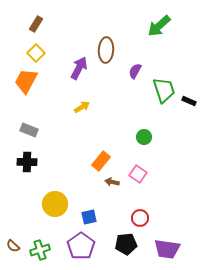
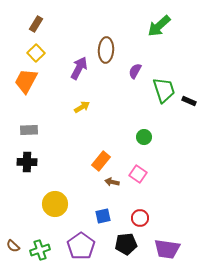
gray rectangle: rotated 24 degrees counterclockwise
blue square: moved 14 px right, 1 px up
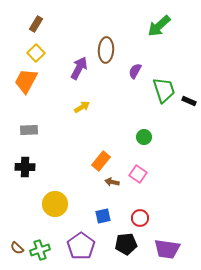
black cross: moved 2 px left, 5 px down
brown semicircle: moved 4 px right, 2 px down
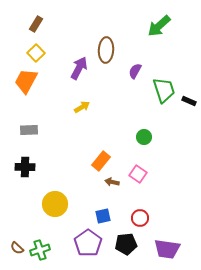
purple pentagon: moved 7 px right, 3 px up
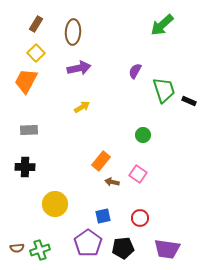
green arrow: moved 3 px right, 1 px up
brown ellipse: moved 33 px left, 18 px up
purple arrow: rotated 50 degrees clockwise
green circle: moved 1 px left, 2 px up
black pentagon: moved 3 px left, 4 px down
brown semicircle: rotated 48 degrees counterclockwise
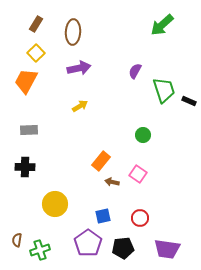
yellow arrow: moved 2 px left, 1 px up
brown semicircle: moved 8 px up; rotated 104 degrees clockwise
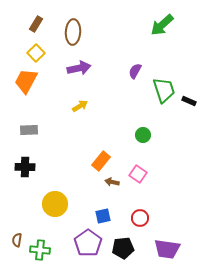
green cross: rotated 24 degrees clockwise
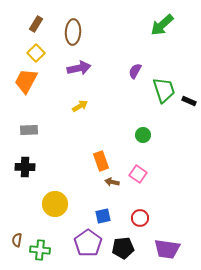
orange rectangle: rotated 60 degrees counterclockwise
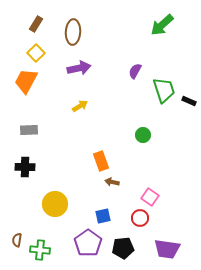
pink square: moved 12 px right, 23 px down
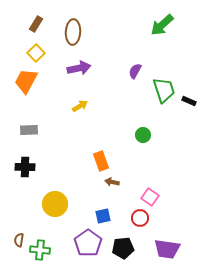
brown semicircle: moved 2 px right
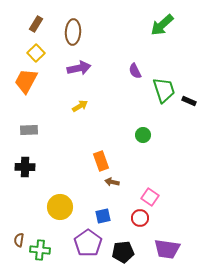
purple semicircle: rotated 56 degrees counterclockwise
yellow circle: moved 5 px right, 3 px down
black pentagon: moved 4 px down
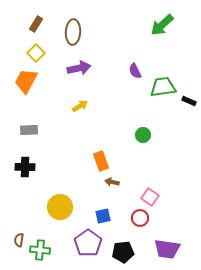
green trapezoid: moved 1 px left, 3 px up; rotated 80 degrees counterclockwise
